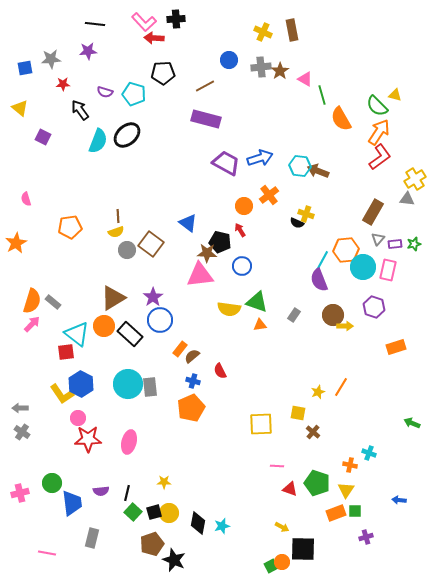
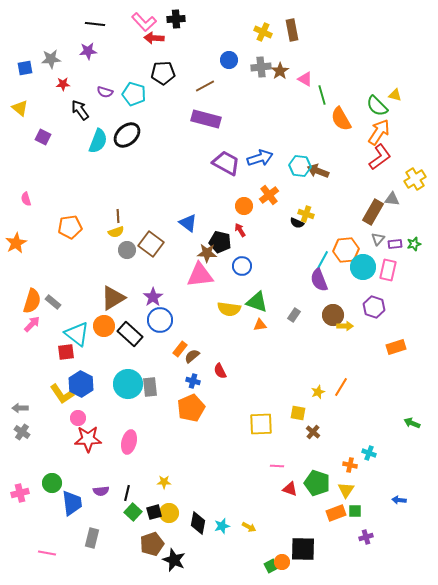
gray triangle at (407, 199): moved 15 px left
yellow arrow at (282, 527): moved 33 px left
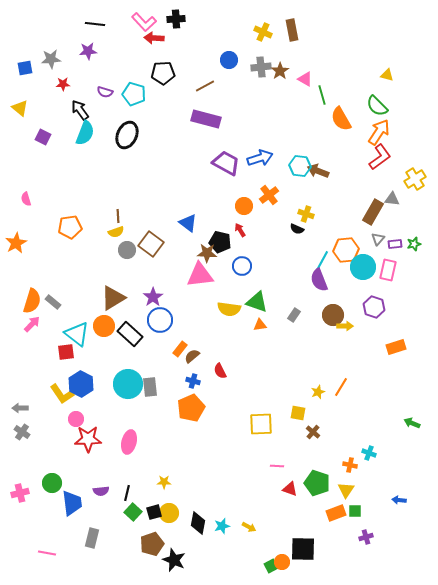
yellow triangle at (395, 95): moved 8 px left, 20 px up
black ellipse at (127, 135): rotated 24 degrees counterclockwise
cyan semicircle at (98, 141): moved 13 px left, 8 px up
black semicircle at (297, 223): moved 6 px down
pink circle at (78, 418): moved 2 px left, 1 px down
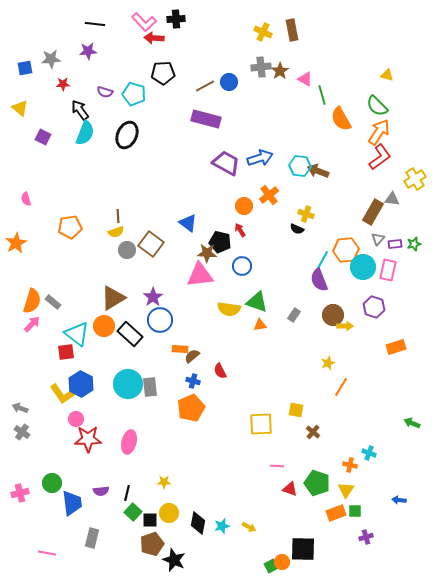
blue circle at (229, 60): moved 22 px down
orange rectangle at (180, 349): rotated 56 degrees clockwise
yellow star at (318, 392): moved 10 px right, 29 px up
gray arrow at (20, 408): rotated 21 degrees clockwise
yellow square at (298, 413): moved 2 px left, 3 px up
black square at (154, 512): moved 4 px left, 8 px down; rotated 14 degrees clockwise
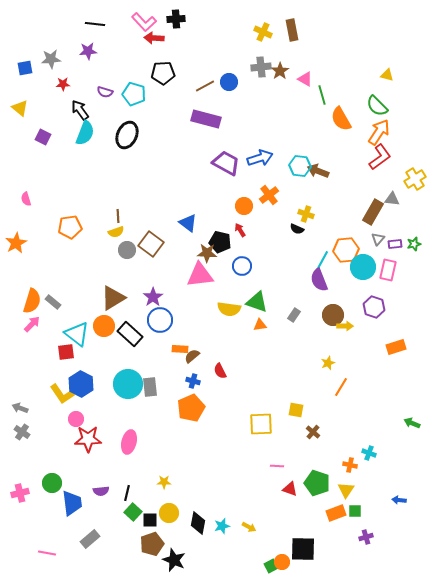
gray rectangle at (92, 538): moved 2 px left, 1 px down; rotated 36 degrees clockwise
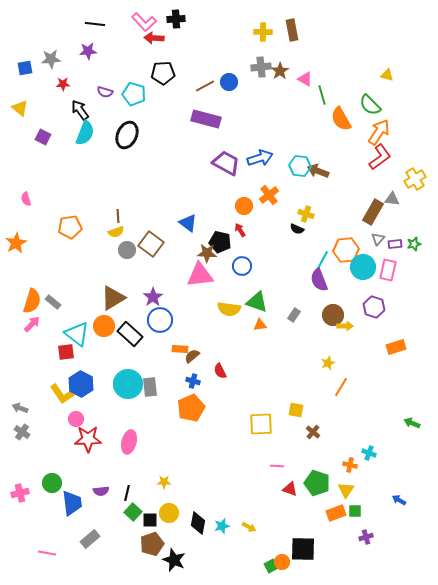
yellow cross at (263, 32): rotated 24 degrees counterclockwise
green semicircle at (377, 106): moved 7 px left, 1 px up
blue arrow at (399, 500): rotated 24 degrees clockwise
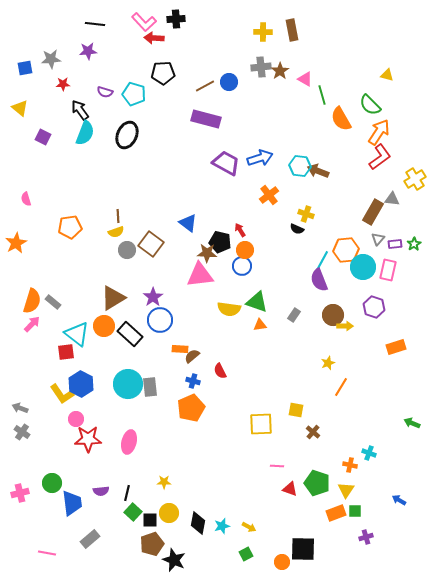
orange circle at (244, 206): moved 1 px right, 44 px down
green star at (414, 244): rotated 16 degrees counterclockwise
green square at (271, 566): moved 25 px left, 12 px up
